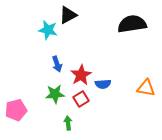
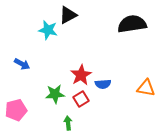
blue arrow: moved 35 px left; rotated 42 degrees counterclockwise
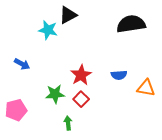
black semicircle: moved 1 px left
blue semicircle: moved 16 px right, 9 px up
red square: rotated 14 degrees counterclockwise
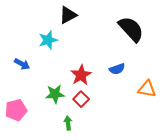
black semicircle: moved 5 px down; rotated 56 degrees clockwise
cyan star: moved 10 px down; rotated 30 degrees counterclockwise
blue semicircle: moved 2 px left, 6 px up; rotated 14 degrees counterclockwise
orange triangle: moved 1 px right, 1 px down
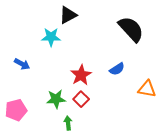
cyan star: moved 3 px right, 3 px up; rotated 18 degrees clockwise
blue semicircle: rotated 14 degrees counterclockwise
green star: moved 1 px right, 5 px down
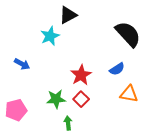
black semicircle: moved 3 px left, 5 px down
cyan star: moved 1 px left, 1 px up; rotated 24 degrees counterclockwise
orange triangle: moved 18 px left, 5 px down
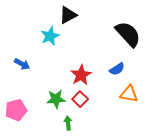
red square: moved 1 px left
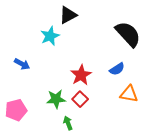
green arrow: rotated 16 degrees counterclockwise
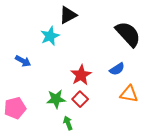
blue arrow: moved 1 px right, 3 px up
pink pentagon: moved 1 px left, 2 px up
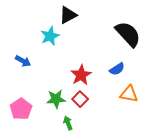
pink pentagon: moved 6 px right, 1 px down; rotated 20 degrees counterclockwise
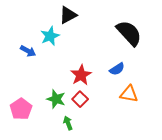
black semicircle: moved 1 px right, 1 px up
blue arrow: moved 5 px right, 10 px up
green star: rotated 24 degrees clockwise
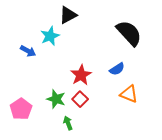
orange triangle: rotated 12 degrees clockwise
